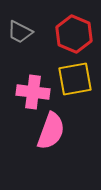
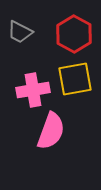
red hexagon: rotated 6 degrees clockwise
pink cross: moved 2 px up; rotated 16 degrees counterclockwise
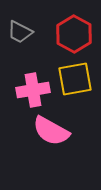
pink semicircle: rotated 99 degrees clockwise
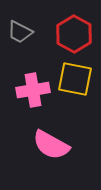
yellow square: rotated 21 degrees clockwise
pink semicircle: moved 14 px down
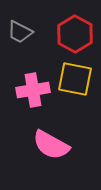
red hexagon: moved 1 px right
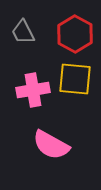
gray trapezoid: moved 3 px right; rotated 36 degrees clockwise
yellow square: rotated 6 degrees counterclockwise
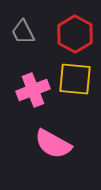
pink cross: rotated 12 degrees counterclockwise
pink semicircle: moved 2 px right, 1 px up
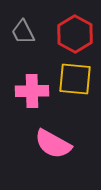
pink cross: moved 1 px left, 1 px down; rotated 20 degrees clockwise
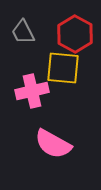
yellow square: moved 12 px left, 11 px up
pink cross: rotated 12 degrees counterclockwise
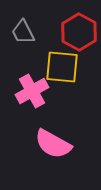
red hexagon: moved 4 px right, 2 px up
yellow square: moved 1 px left, 1 px up
pink cross: rotated 16 degrees counterclockwise
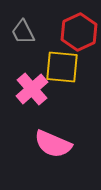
red hexagon: rotated 6 degrees clockwise
pink cross: moved 2 px up; rotated 12 degrees counterclockwise
pink semicircle: rotated 6 degrees counterclockwise
